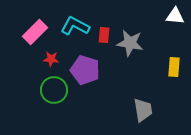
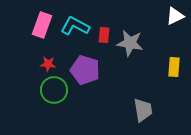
white triangle: rotated 30 degrees counterclockwise
pink rectangle: moved 7 px right, 7 px up; rotated 25 degrees counterclockwise
red star: moved 3 px left, 5 px down
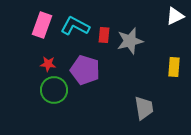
gray star: moved 2 px up; rotated 24 degrees counterclockwise
gray trapezoid: moved 1 px right, 2 px up
